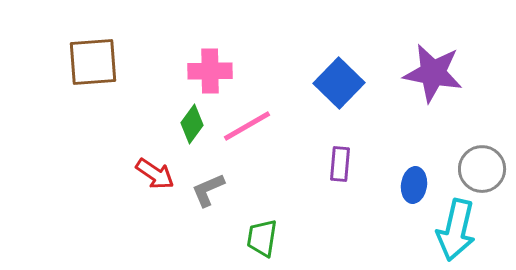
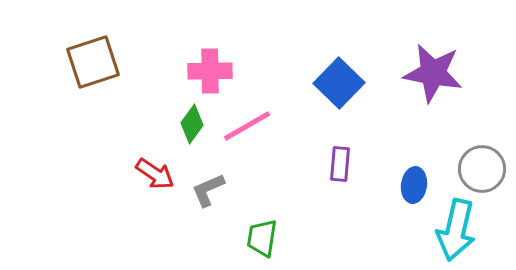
brown square: rotated 14 degrees counterclockwise
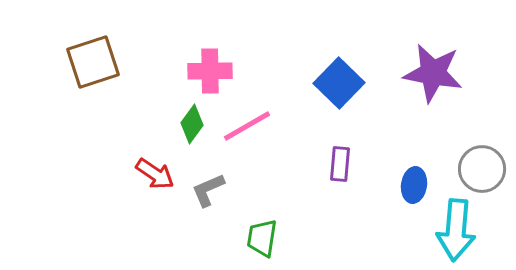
cyan arrow: rotated 8 degrees counterclockwise
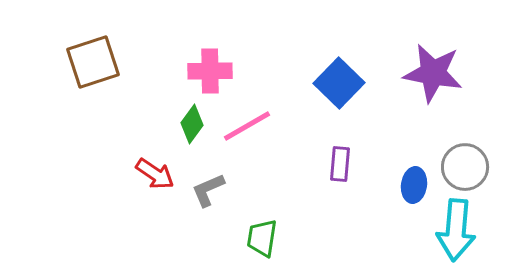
gray circle: moved 17 px left, 2 px up
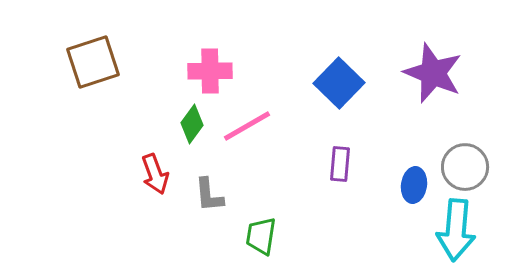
purple star: rotated 12 degrees clockwise
red arrow: rotated 36 degrees clockwise
gray L-shape: moved 1 px right, 5 px down; rotated 72 degrees counterclockwise
green trapezoid: moved 1 px left, 2 px up
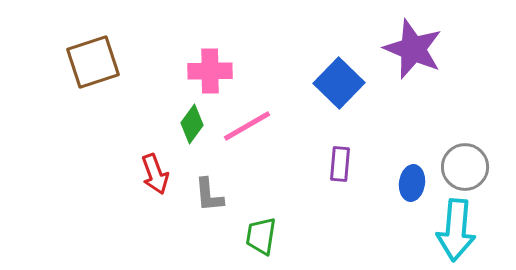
purple star: moved 20 px left, 24 px up
blue ellipse: moved 2 px left, 2 px up
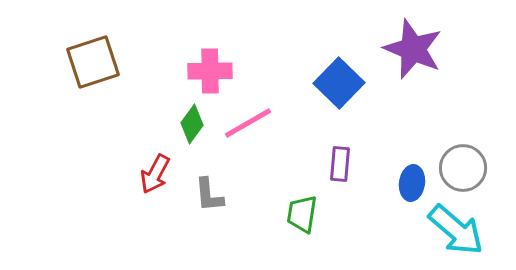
pink line: moved 1 px right, 3 px up
gray circle: moved 2 px left, 1 px down
red arrow: rotated 48 degrees clockwise
cyan arrow: rotated 54 degrees counterclockwise
green trapezoid: moved 41 px right, 22 px up
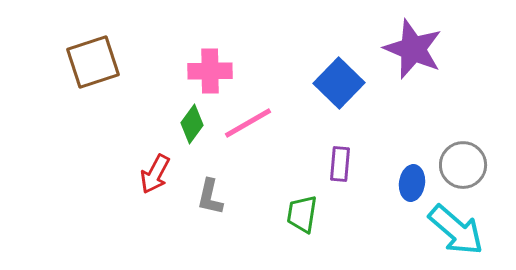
gray circle: moved 3 px up
gray L-shape: moved 1 px right, 2 px down; rotated 18 degrees clockwise
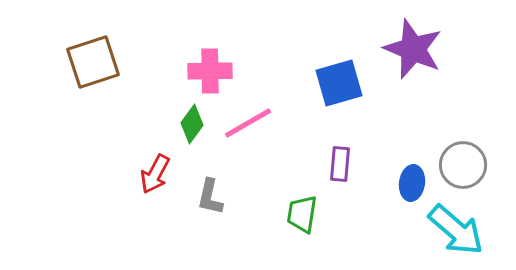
blue square: rotated 30 degrees clockwise
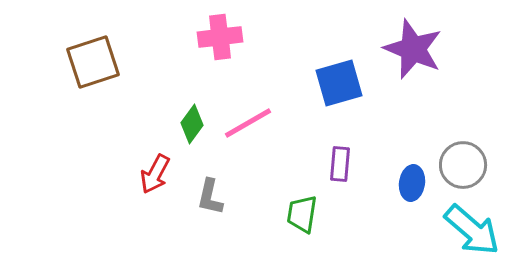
pink cross: moved 10 px right, 34 px up; rotated 6 degrees counterclockwise
cyan arrow: moved 16 px right
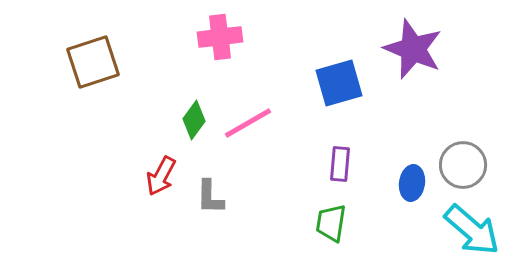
green diamond: moved 2 px right, 4 px up
red arrow: moved 6 px right, 2 px down
gray L-shape: rotated 12 degrees counterclockwise
green trapezoid: moved 29 px right, 9 px down
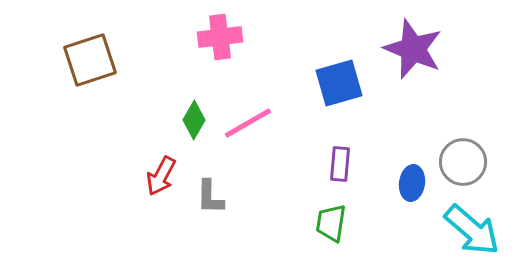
brown square: moved 3 px left, 2 px up
green diamond: rotated 6 degrees counterclockwise
gray circle: moved 3 px up
